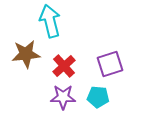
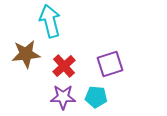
cyan pentagon: moved 2 px left
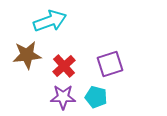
cyan arrow: rotated 84 degrees clockwise
brown star: moved 1 px right, 1 px down
cyan pentagon: rotated 10 degrees clockwise
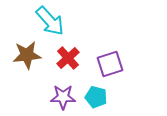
cyan arrow: rotated 68 degrees clockwise
red cross: moved 4 px right, 8 px up
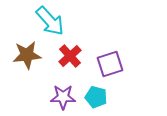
red cross: moved 2 px right, 2 px up
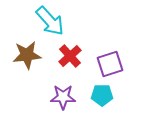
cyan pentagon: moved 6 px right, 2 px up; rotated 15 degrees counterclockwise
